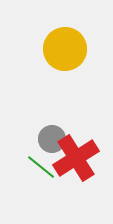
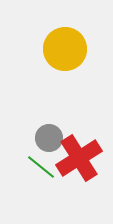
gray circle: moved 3 px left, 1 px up
red cross: moved 3 px right
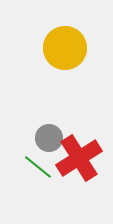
yellow circle: moved 1 px up
green line: moved 3 px left
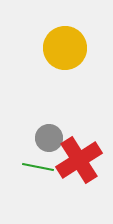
red cross: moved 2 px down
green line: rotated 28 degrees counterclockwise
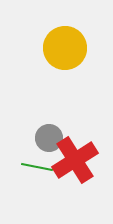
red cross: moved 4 px left
green line: moved 1 px left
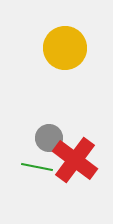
red cross: rotated 21 degrees counterclockwise
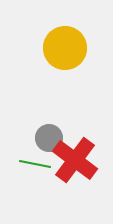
green line: moved 2 px left, 3 px up
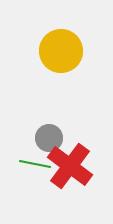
yellow circle: moved 4 px left, 3 px down
red cross: moved 5 px left, 6 px down
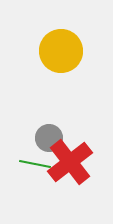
red cross: moved 4 px up; rotated 15 degrees clockwise
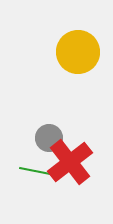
yellow circle: moved 17 px right, 1 px down
green line: moved 7 px down
